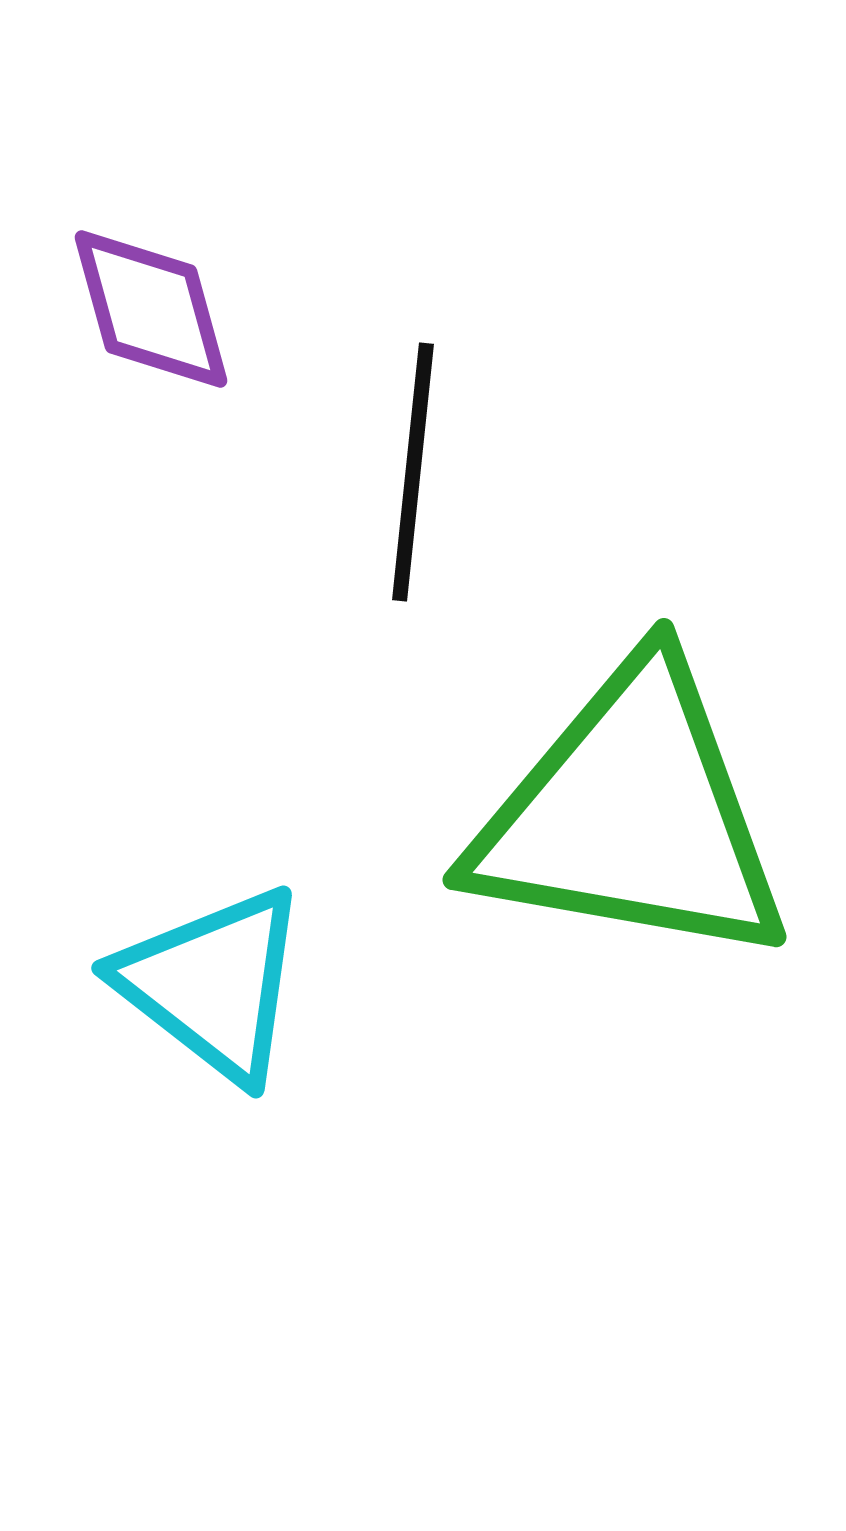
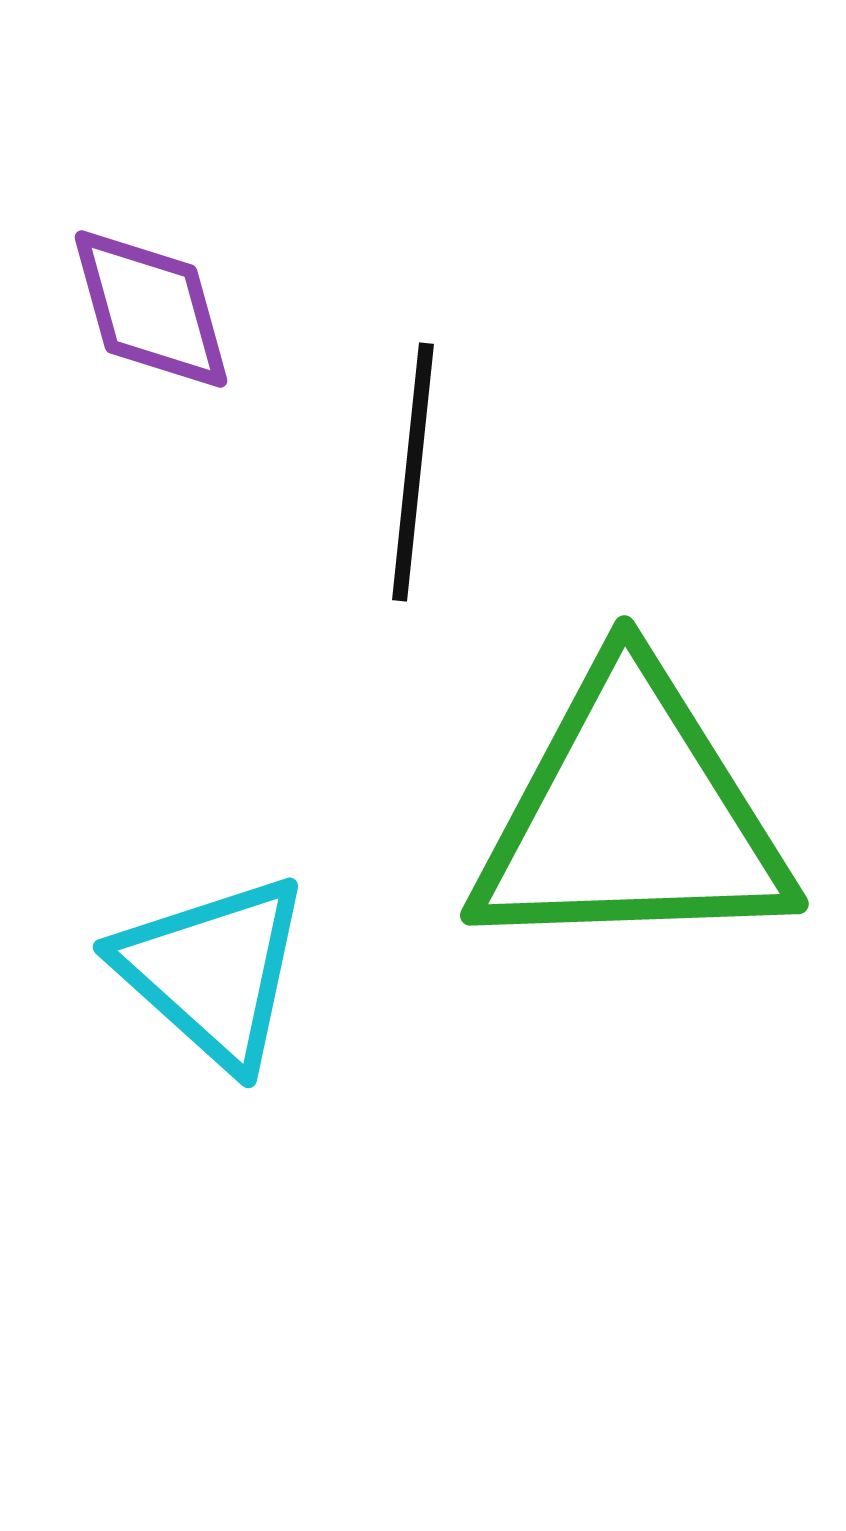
green triangle: rotated 12 degrees counterclockwise
cyan triangle: moved 13 px up; rotated 4 degrees clockwise
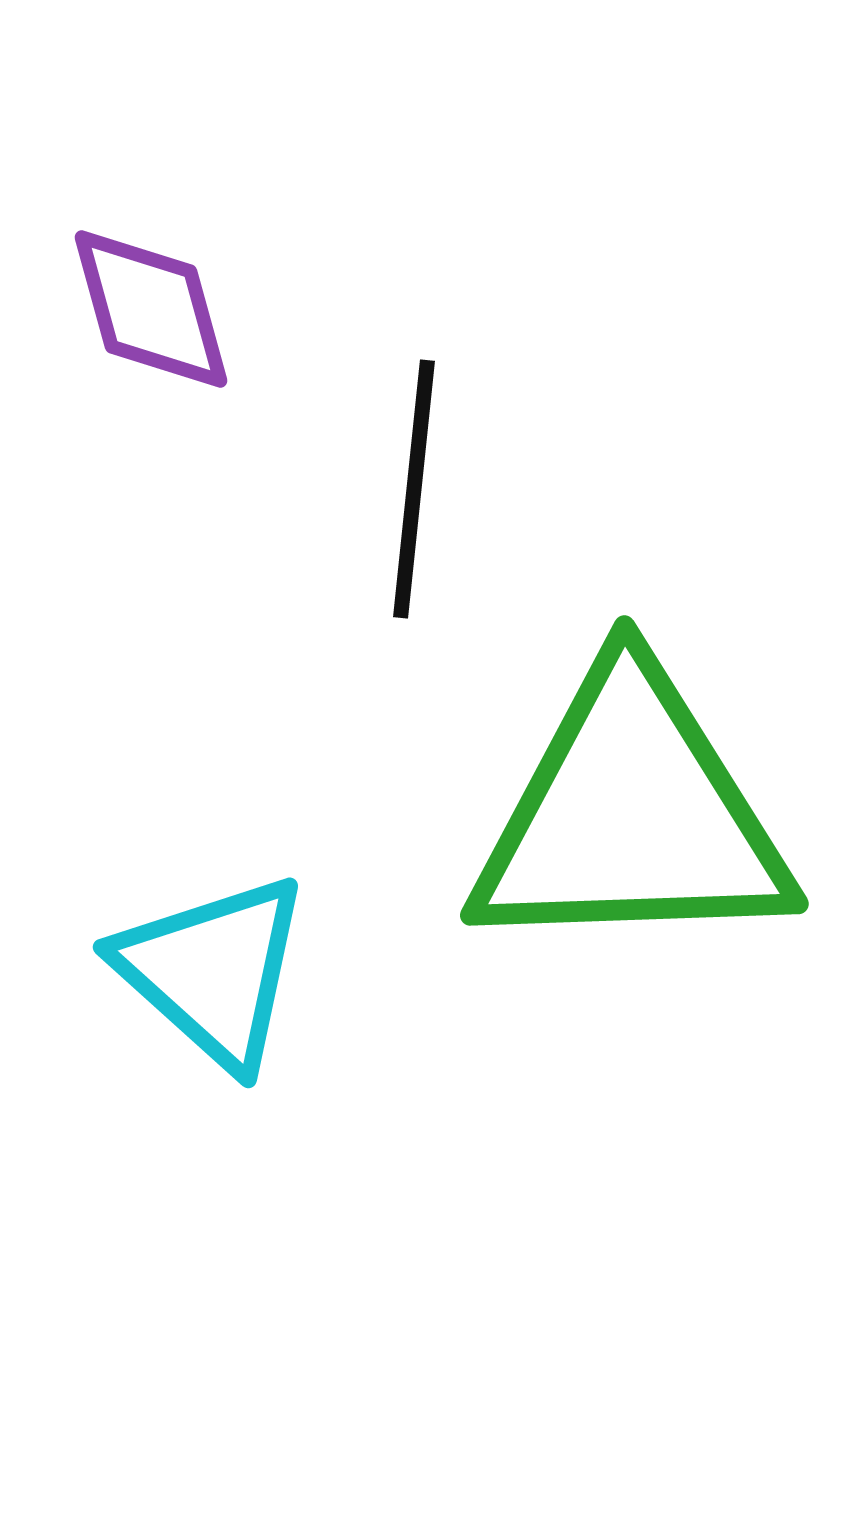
black line: moved 1 px right, 17 px down
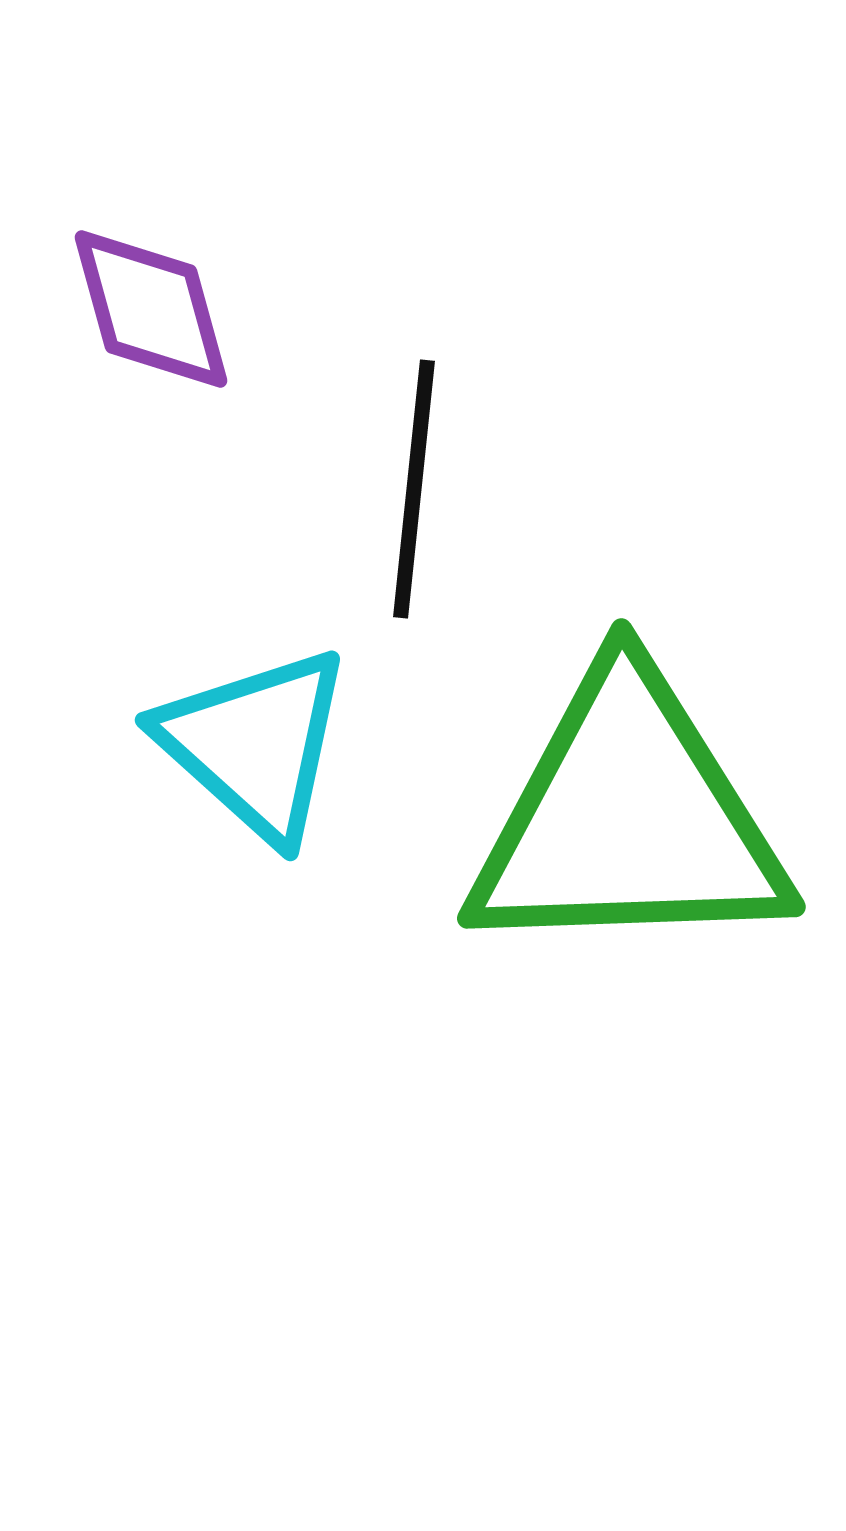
green triangle: moved 3 px left, 3 px down
cyan triangle: moved 42 px right, 227 px up
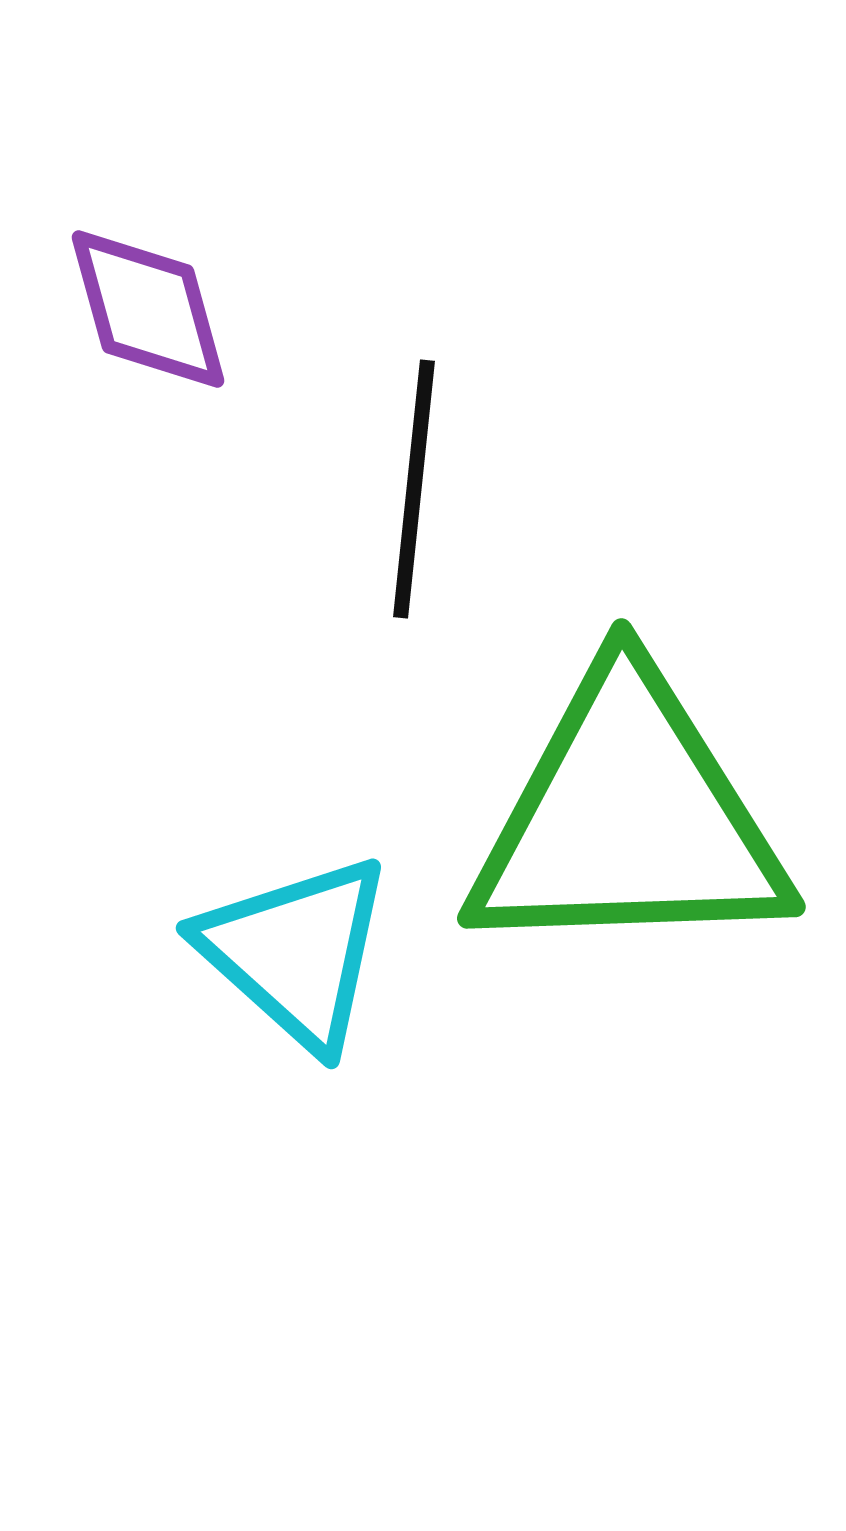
purple diamond: moved 3 px left
cyan triangle: moved 41 px right, 208 px down
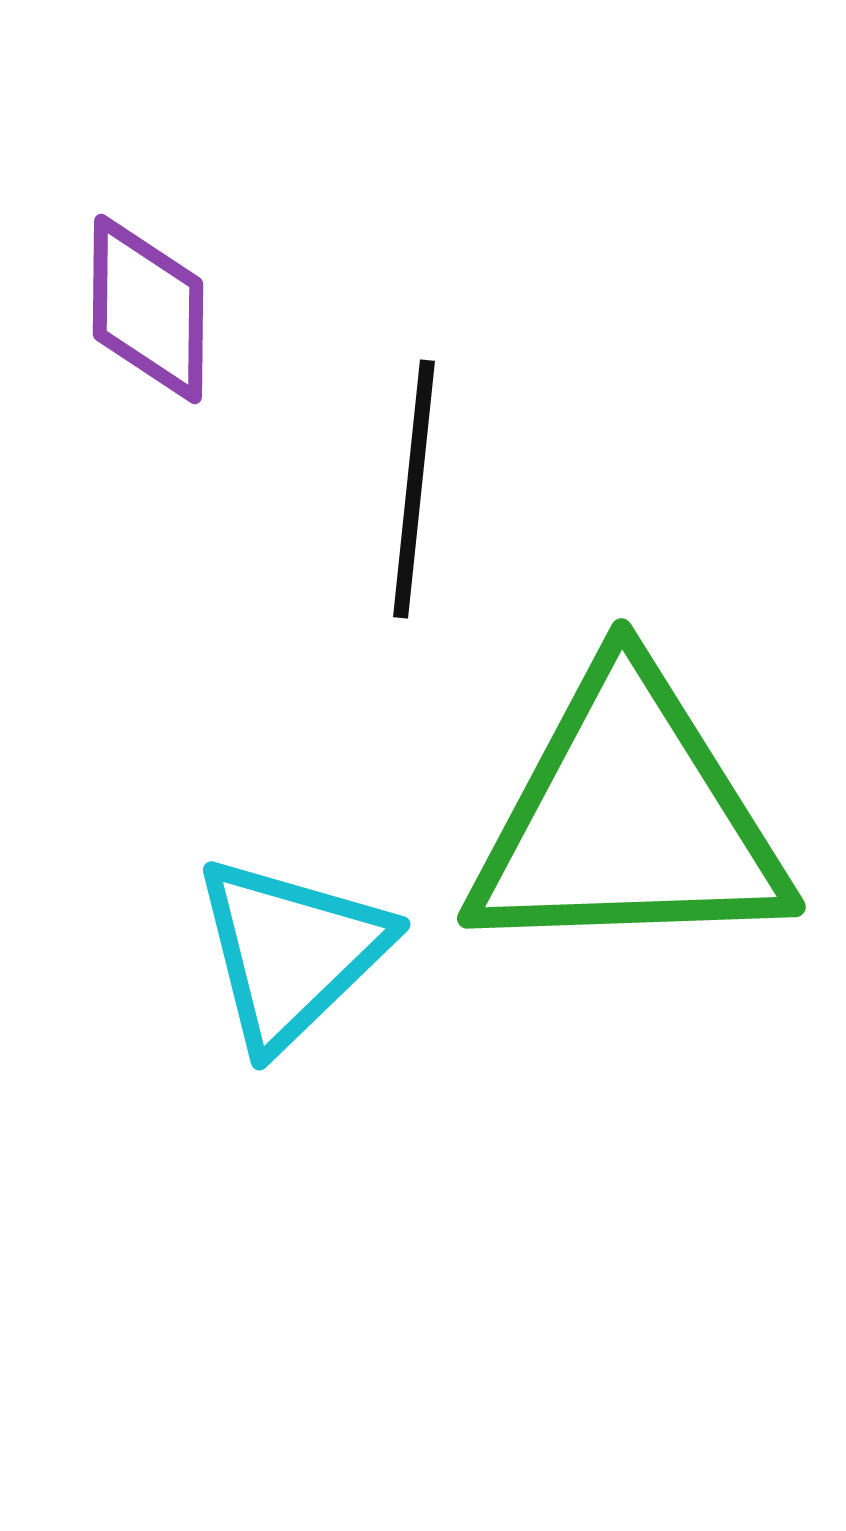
purple diamond: rotated 16 degrees clockwise
cyan triangle: moved 5 px left; rotated 34 degrees clockwise
